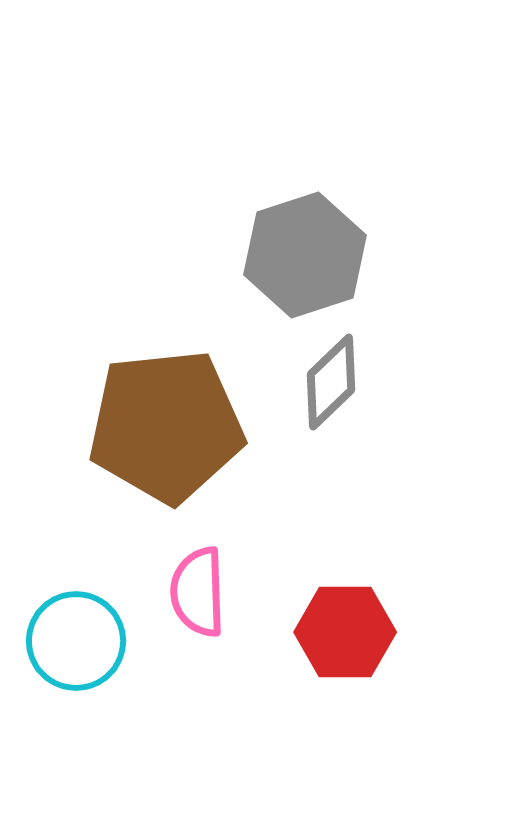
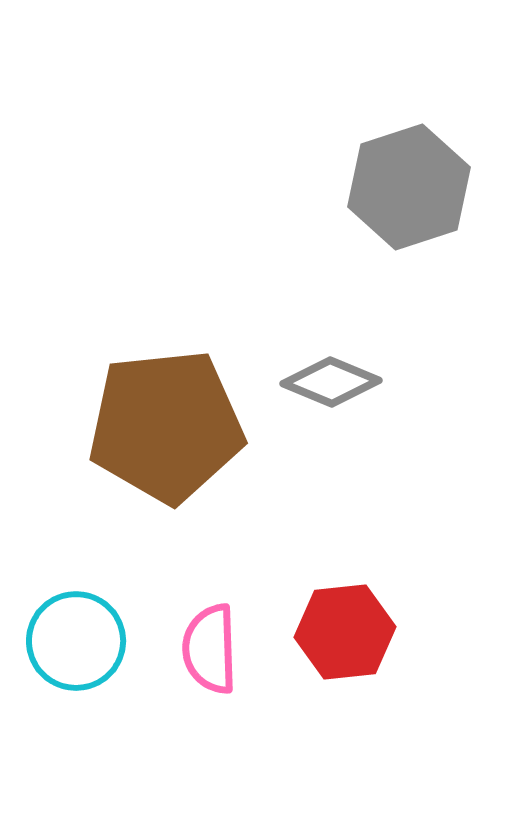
gray hexagon: moved 104 px right, 68 px up
gray diamond: rotated 66 degrees clockwise
pink semicircle: moved 12 px right, 57 px down
red hexagon: rotated 6 degrees counterclockwise
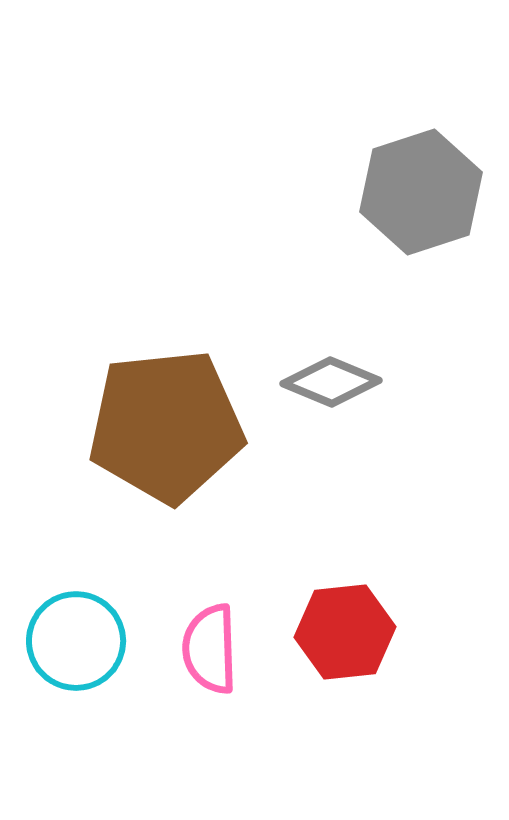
gray hexagon: moved 12 px right, 5 px down
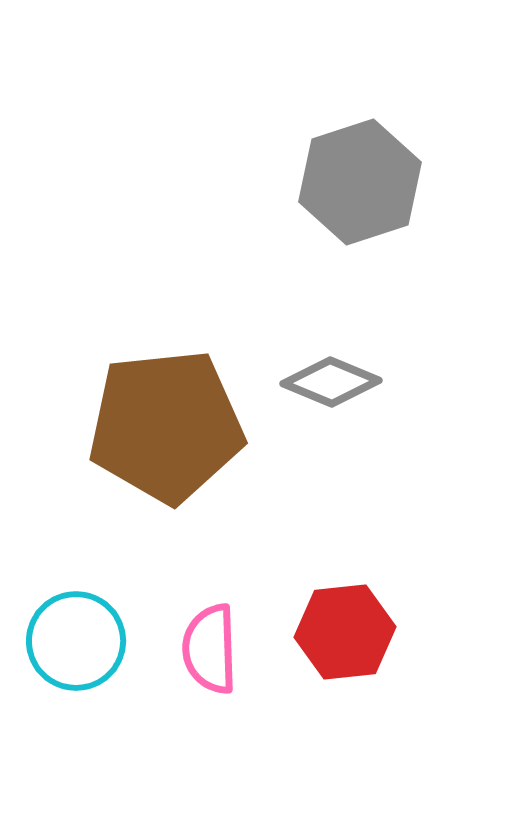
gray hexagon: moved 61 px left, 10 px up
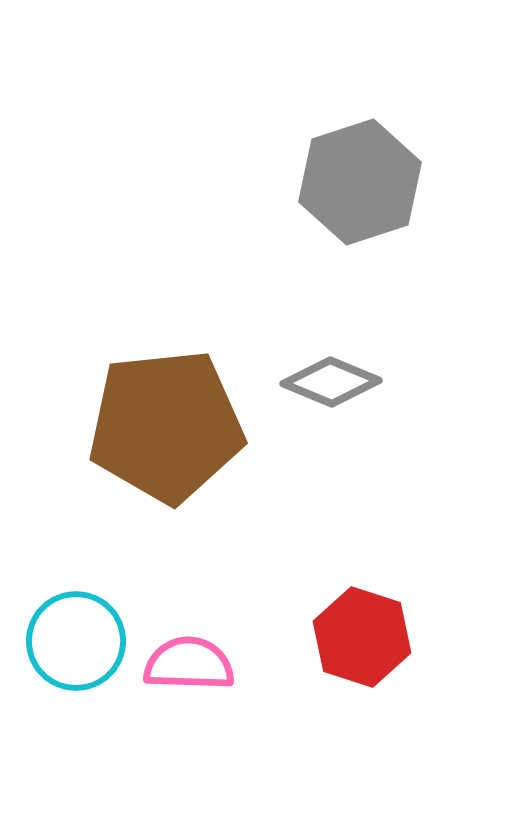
red hexagon: moved 17 px right, 5 px down; rotated 24 degrees clockwise
pink semicircle: moved 21 px left, 15 px down; rotated 94 degrees clockwise
